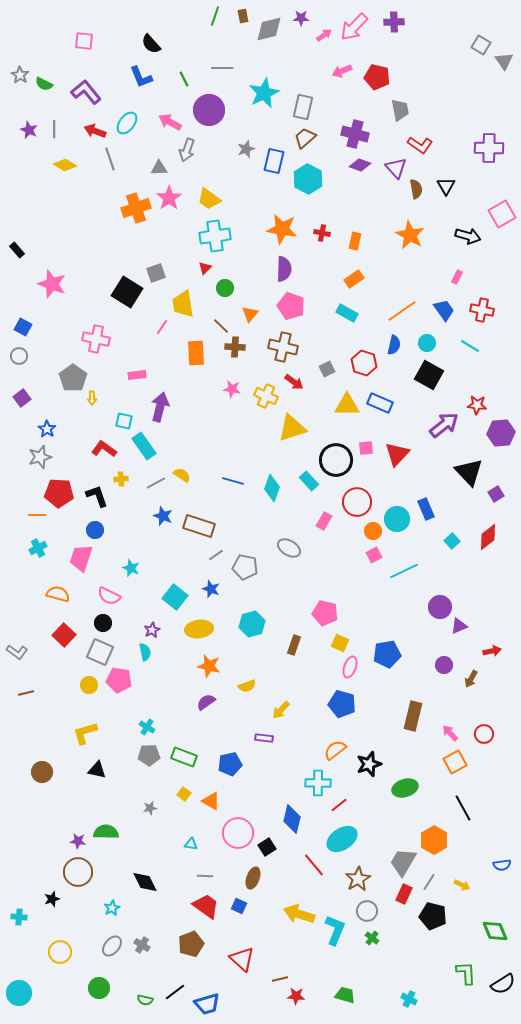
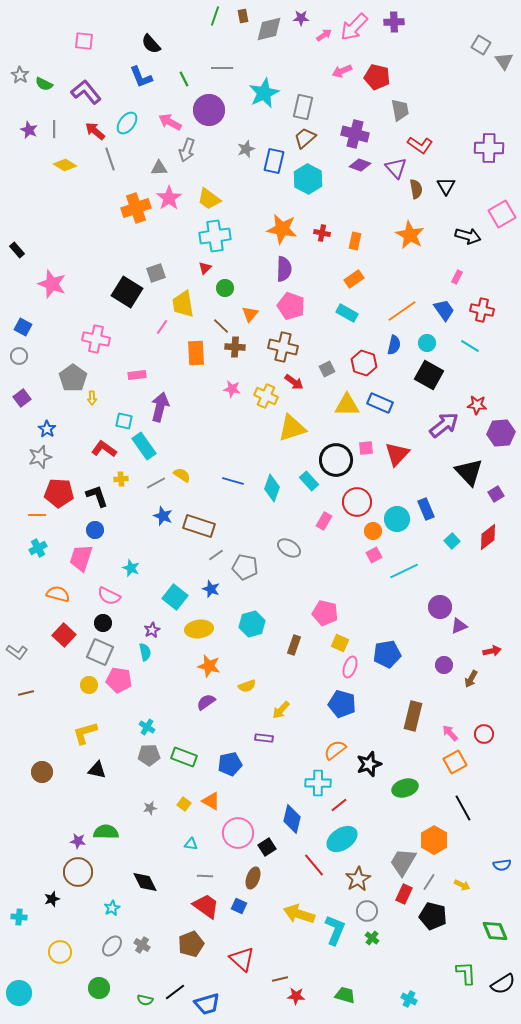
red arrow at (95, 131): rotated 20 degrees clockwise
yellow square at (184, 794): moved 10 px down
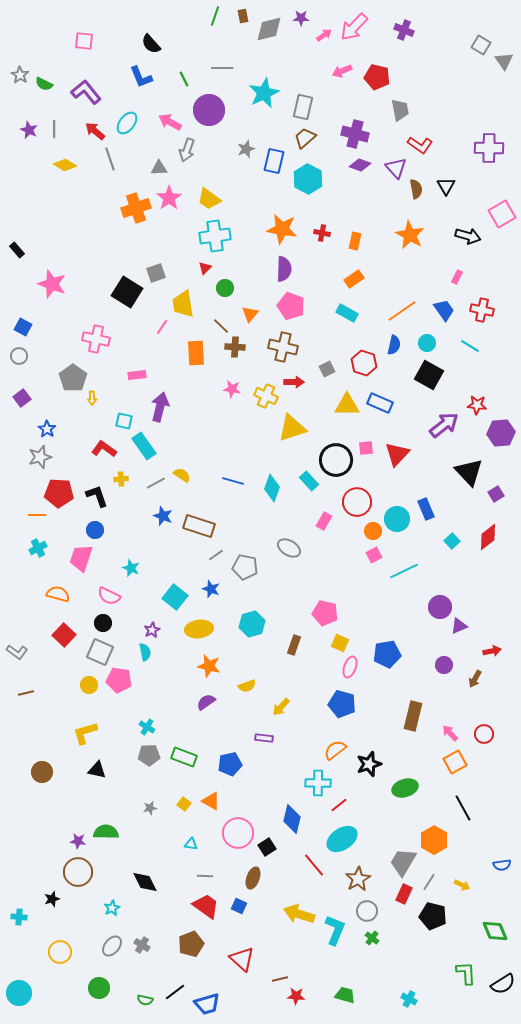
purple cross at (394, 22): moved 10 px right, 8 px down; rotated 24 degrees clockwise
red arrow at (294, 382): rotated 36 degrees counterclockwise
brown arrow at (471, 679): moved 4 px right
yellow arrow at (281, 710): moved 3 px up
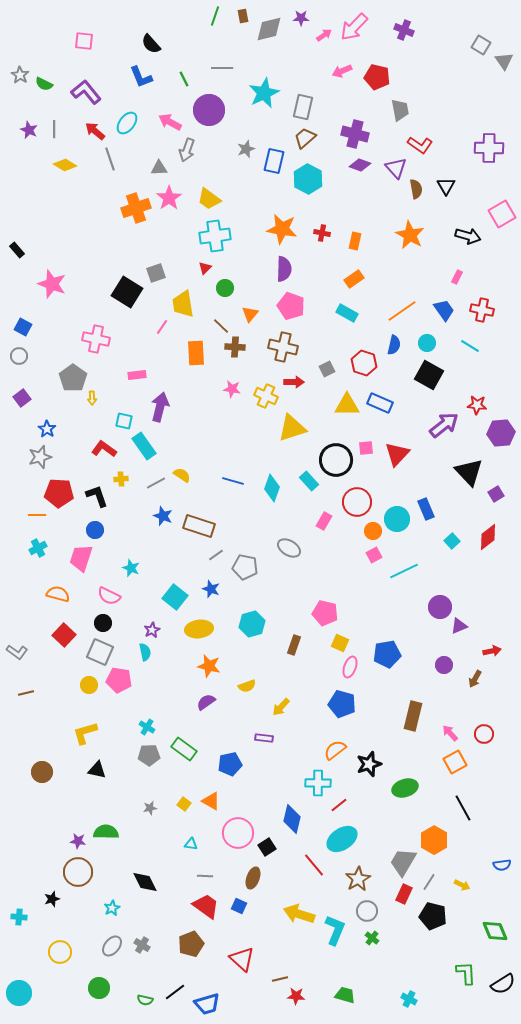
green rectangle at (184, 757): moved 8 px up; rotated 15 degrees clockwise
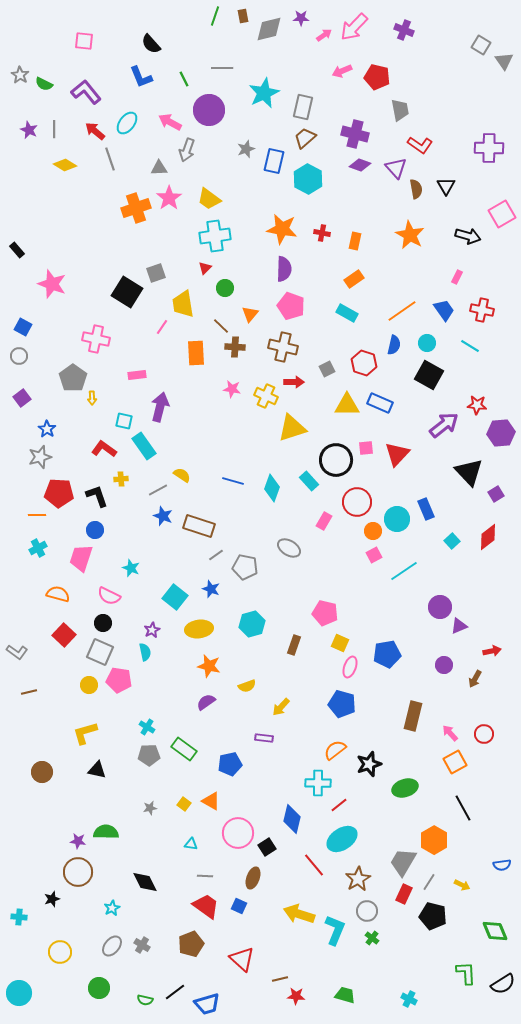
gray line at (156, 483): moved 2 px right, 7 px down
cyan line at (404, 571): rotated 8 degrees counterclockwise
brown line at (26, 693): moved 3 px right, 1 px up
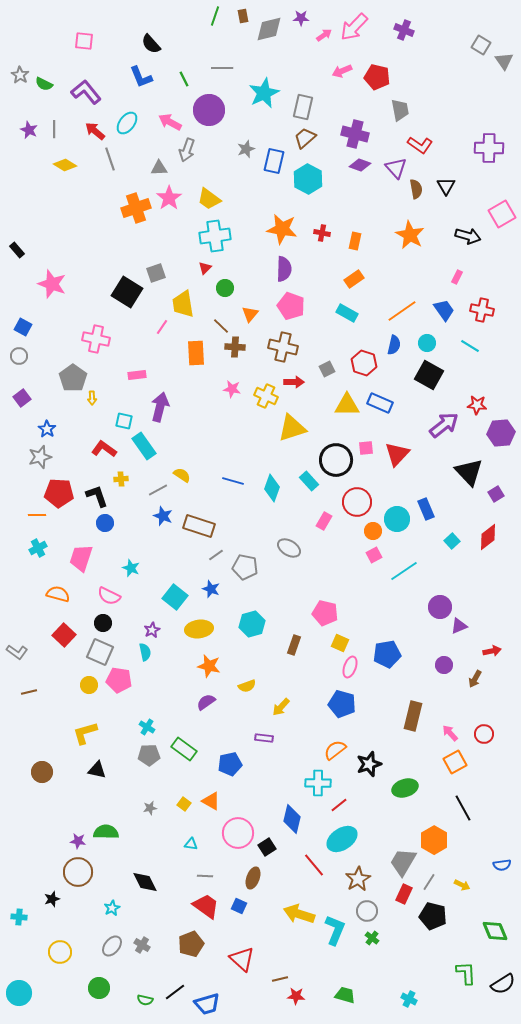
blue circle at (95, 530): moved 10 px right, 7 px up
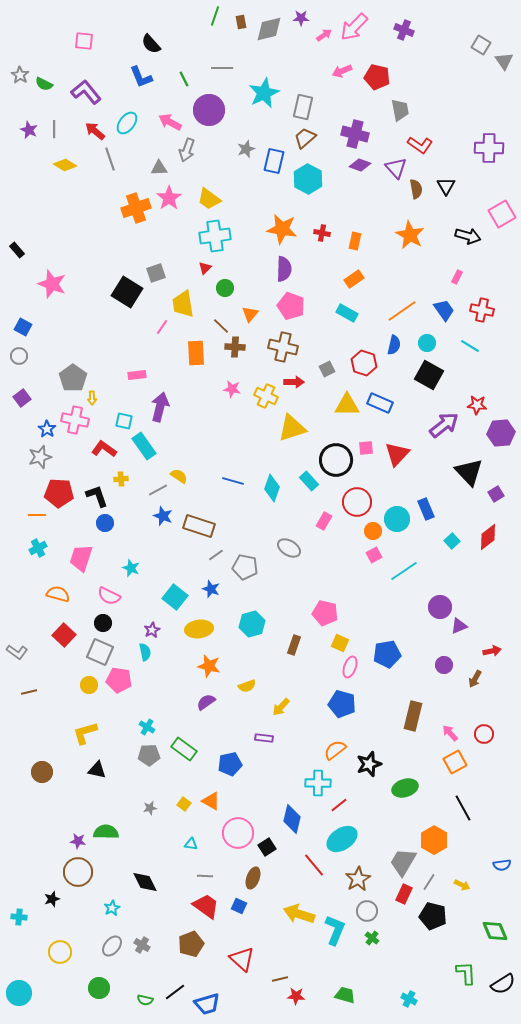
brown rectangle at (243, 16): moved 2 px left, 6 px down
pink cross at (96, 339): moved 21 px left, 81 px down
yellow semicircle at (182, 475): moved 3 px left, 1 px down
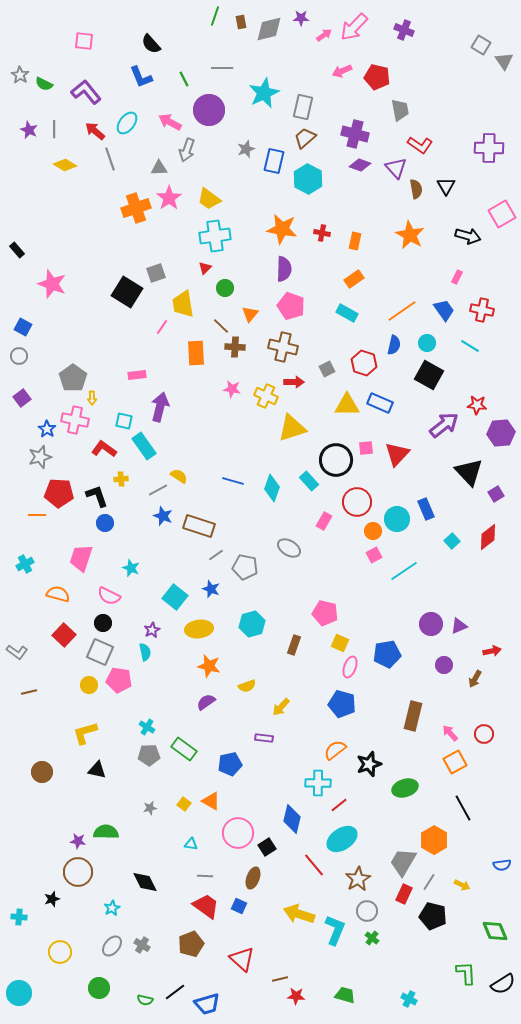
cyan cross at (38, 548): moved 13 px left, 16 px down
purple circle at (440, 607): moved 9 px left, 17 px down
